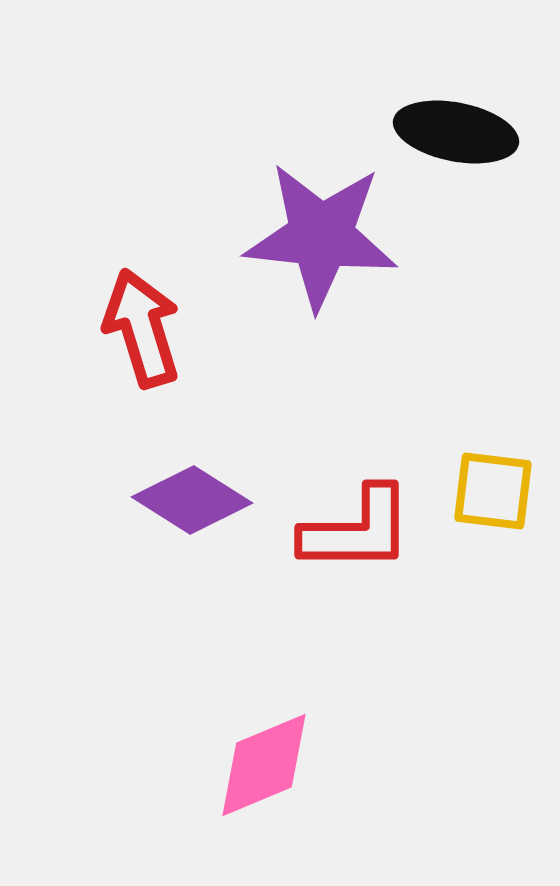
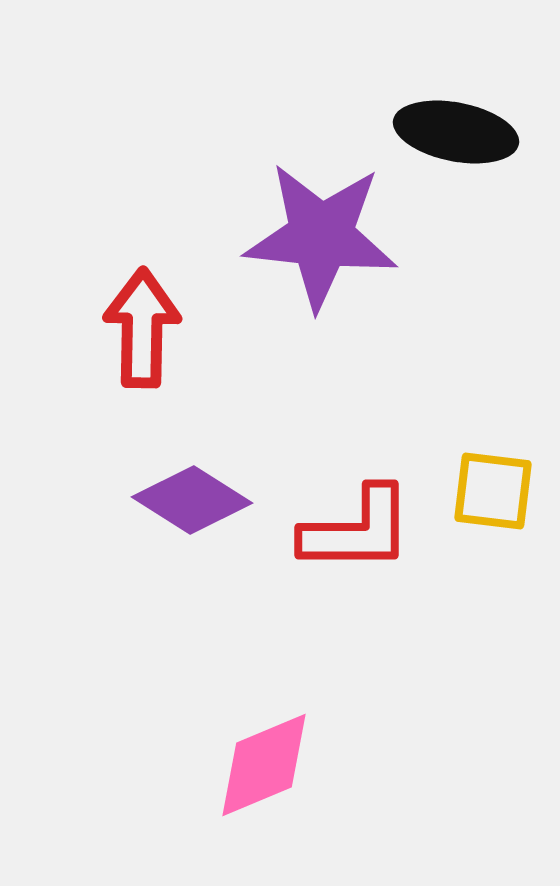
red arrow: rotated 18 degrees clockwise
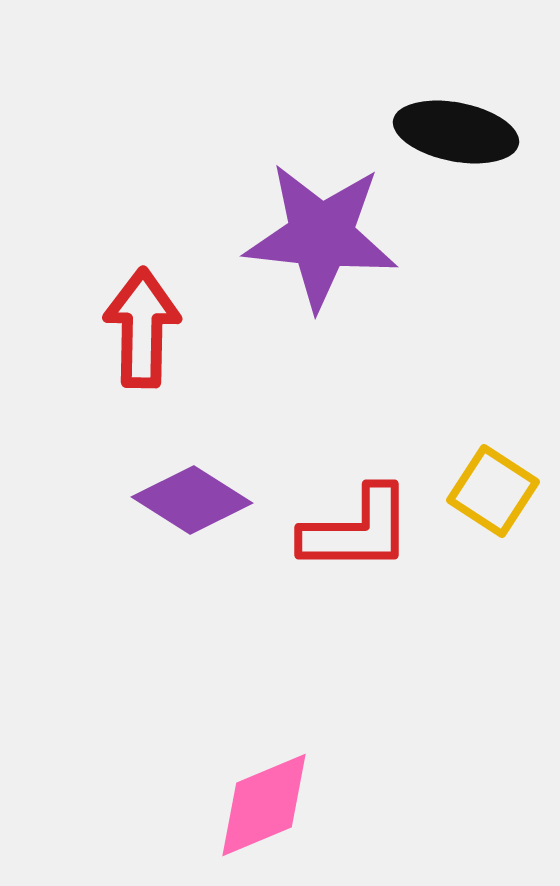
yellow square: rotated 26 degrees clockwise
pink diamond: moved 40 px down
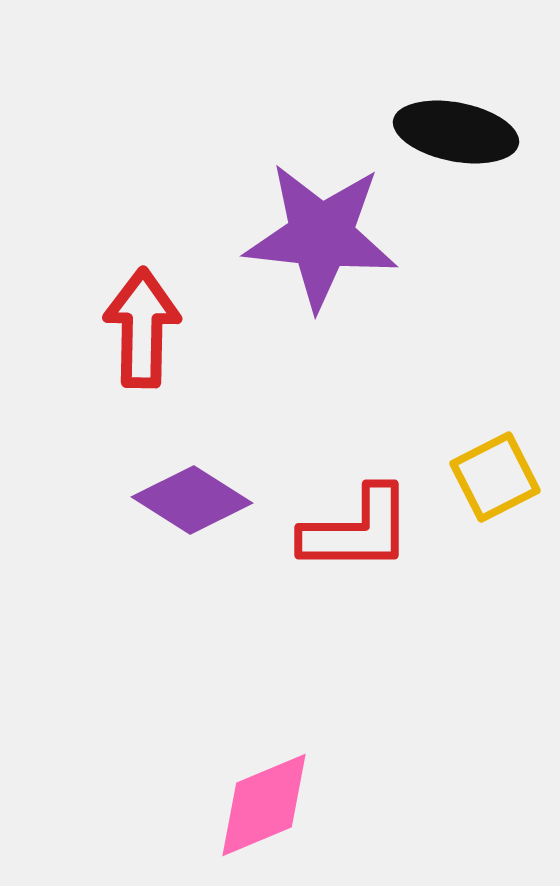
yellow square: moved 2 px right, 14 px up; rotated 30 degrees clockwise
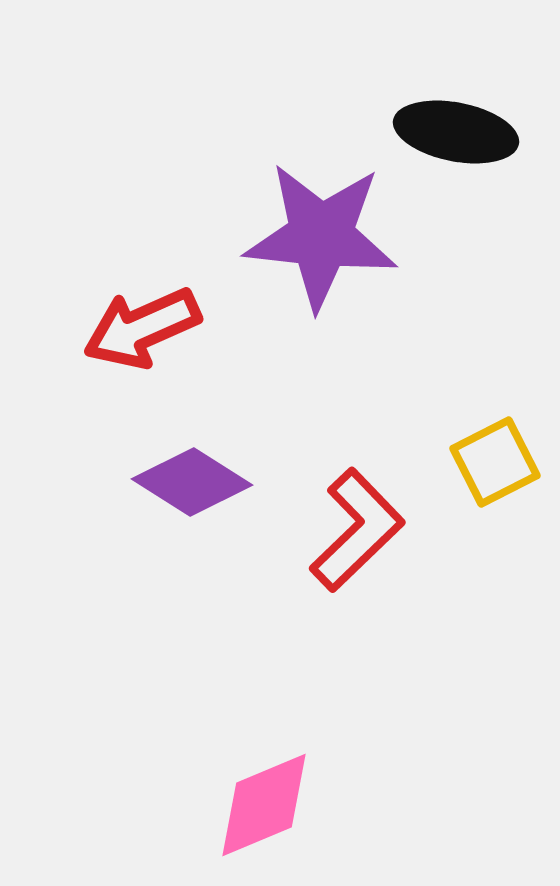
red arrow: rotated 115 degrees counterclockwise
yellow square: moved 15 px up
purple diamond: moved 18 px up
red L-shape: rotated 44 degrees counterclockwise
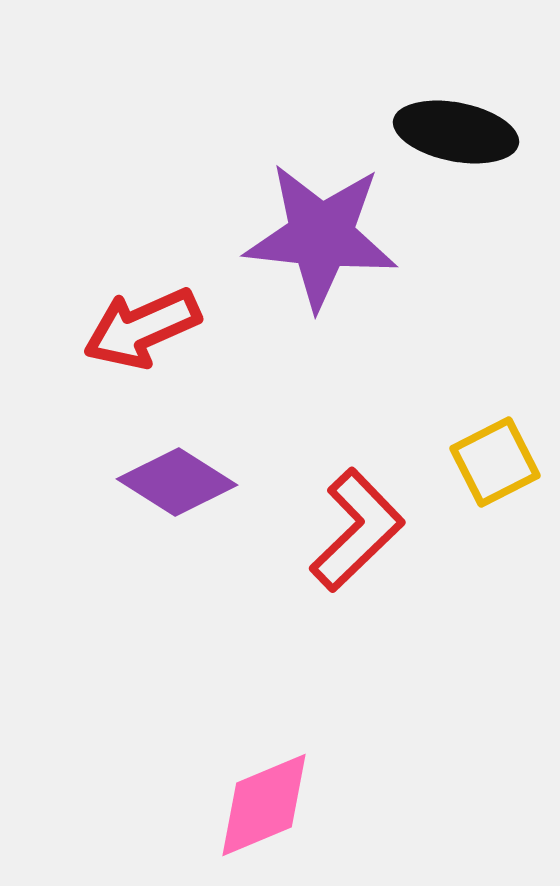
purple diamond: moved 15 px left
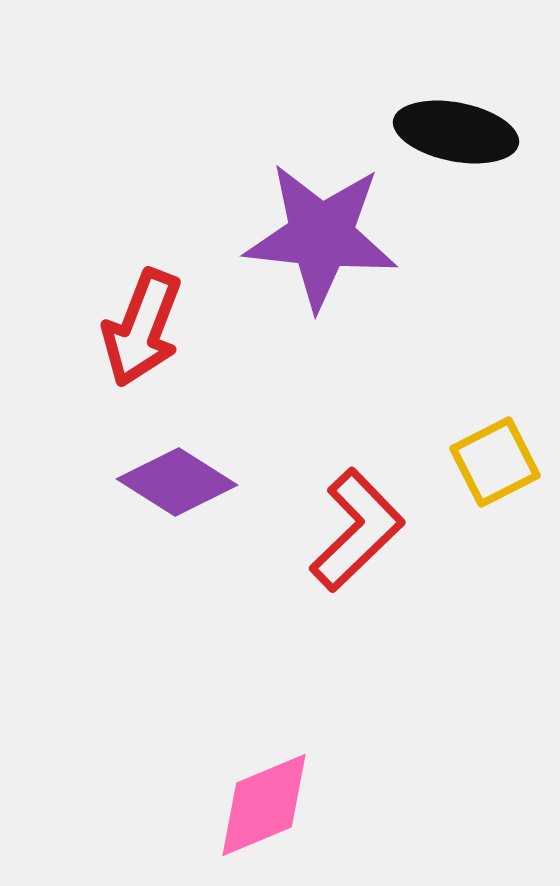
red arrow: rotated 45 degrees counterclockwise
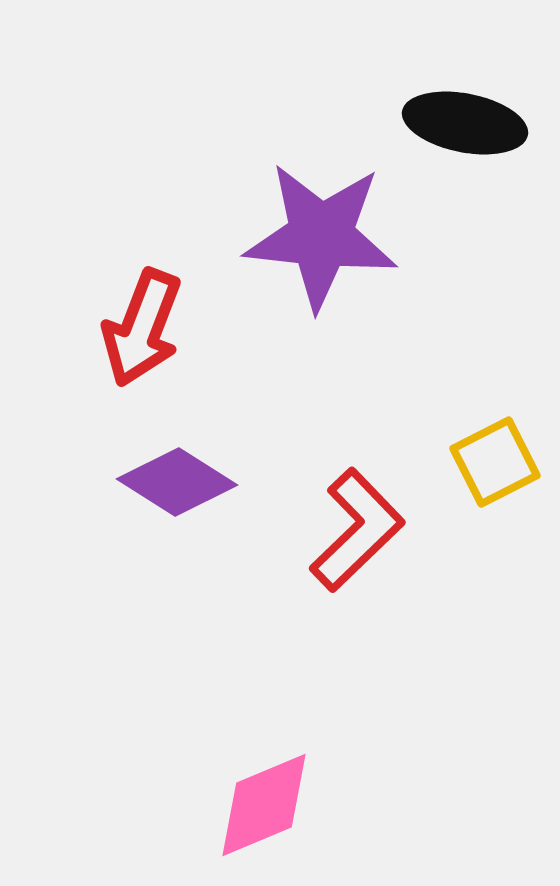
black ellipse: moved 9 px right, 9 px up
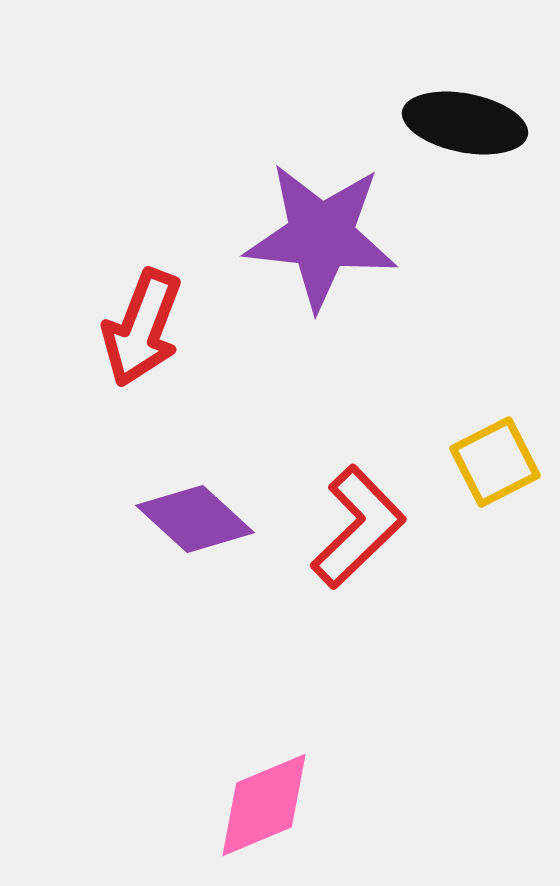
purple diamond: moved 18 px right, 37 px down; rotated 10 degrees clockwise
red L-shape: moved 1 px right, 3 px up
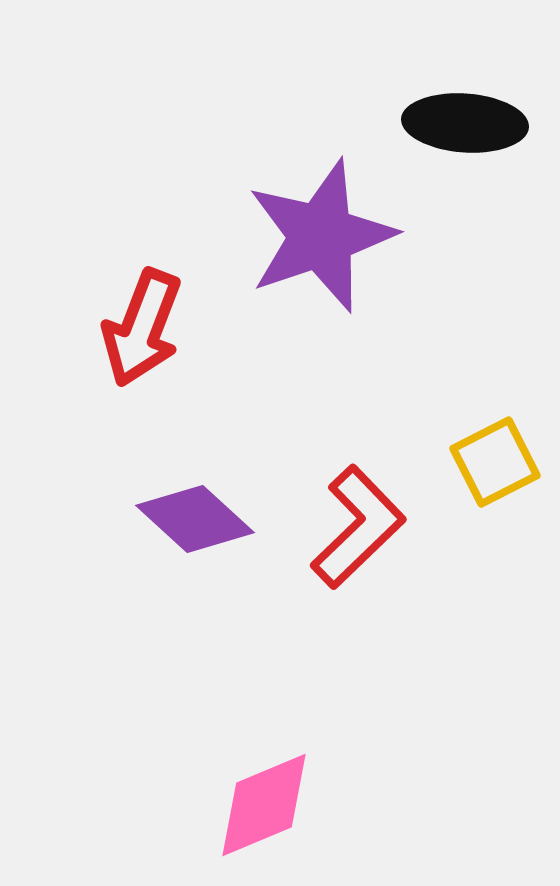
black ellipse: rotated 7 degrees counterclockwise
purple star: rotated 25 degrees counterclockwise
